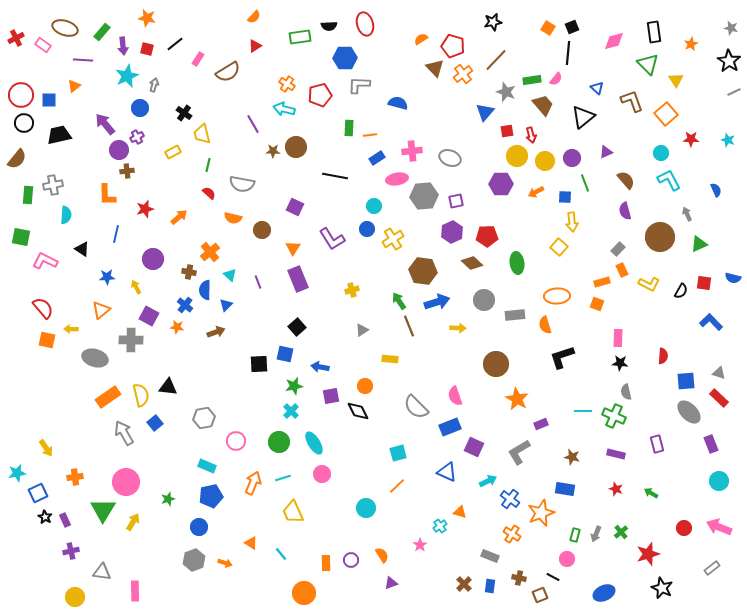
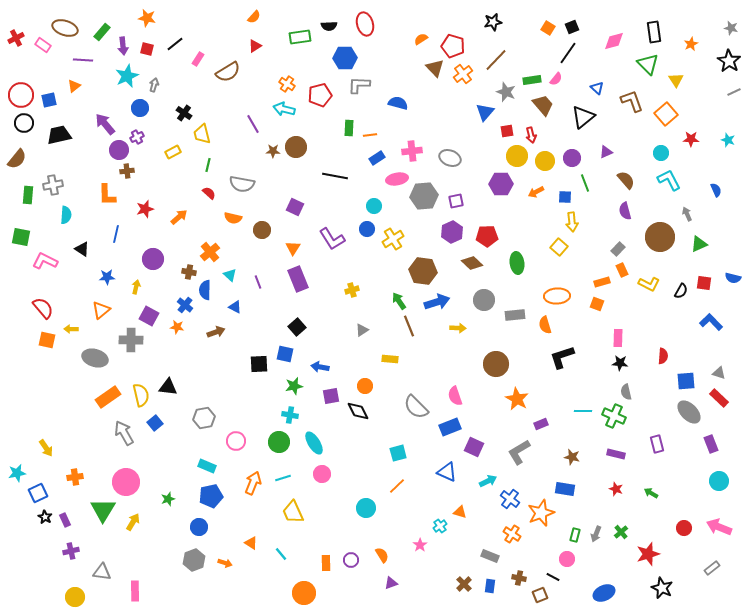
black line at (568, 53): rotated 30 degrees clockwise
blue square at (49, 100): rotated 14 degrees counterclockwise
yellow arrow at (136, 287): rotated 40 degrees clockwise
blue triangle at (226, 305): moved 9 px right, 2 px down; rotated 48 degrees counterclockwise
cyan cross at (291, 411): moved 1 px left, 4 px down; rotated 35 degrees counterclockwise
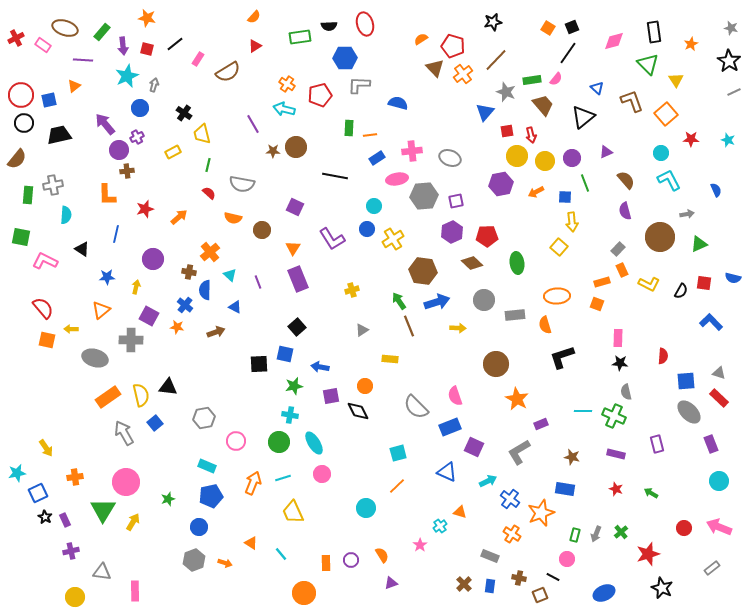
purple hexagon at (501, 184): rotated 10 degrees counterclockwise
gray arrow at (687, 214): rotated 104 degrees clockwise
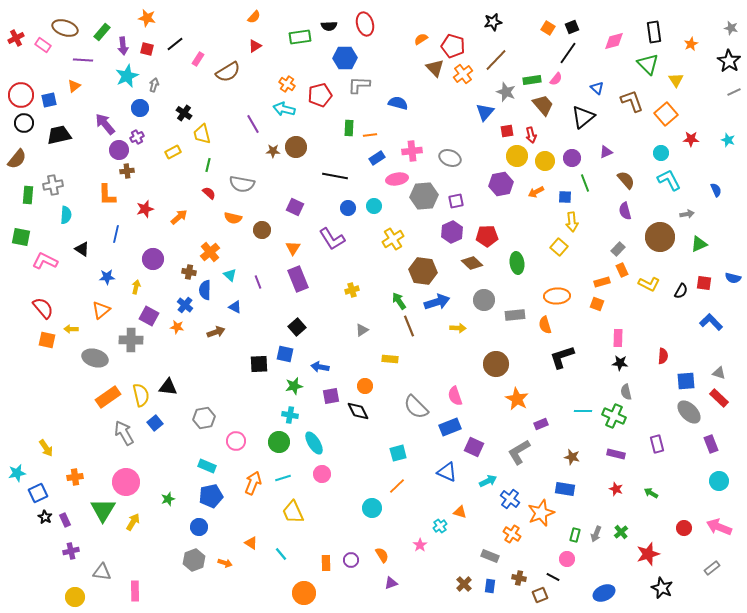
blue circle at (367, 229): moved 19 px left, 21 px up
cyan circle at (366, 508): moved 6 px right
